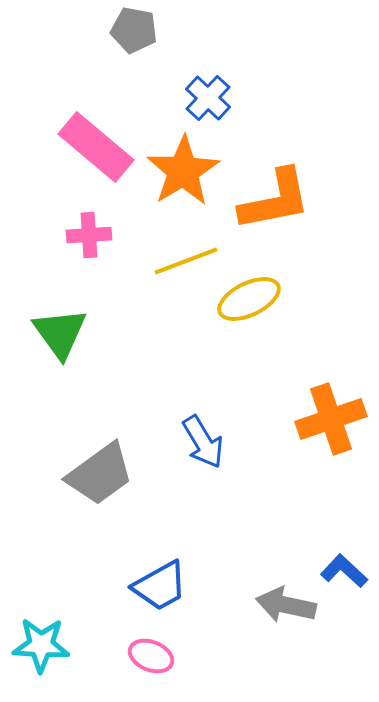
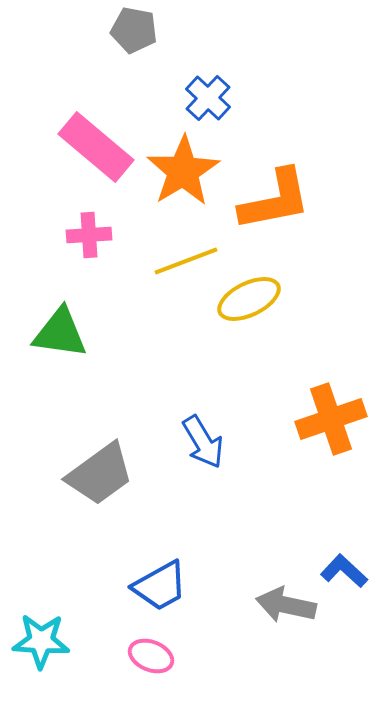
green triangle: rotated 46 degrees counterclockwise
cyan star: moved 4 px up
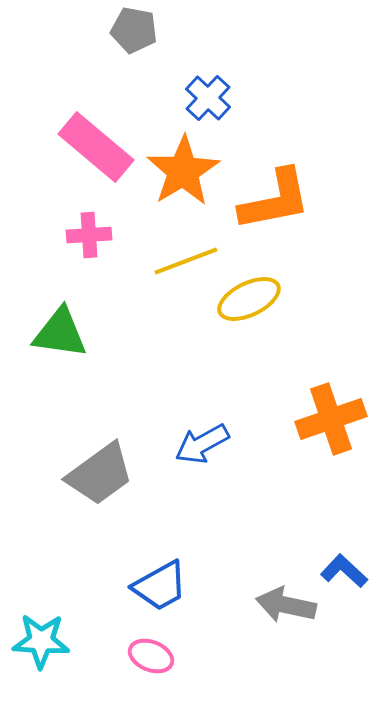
blue arrow: moved 1 px left, 2 px down; rotated 92 degrees clockwise
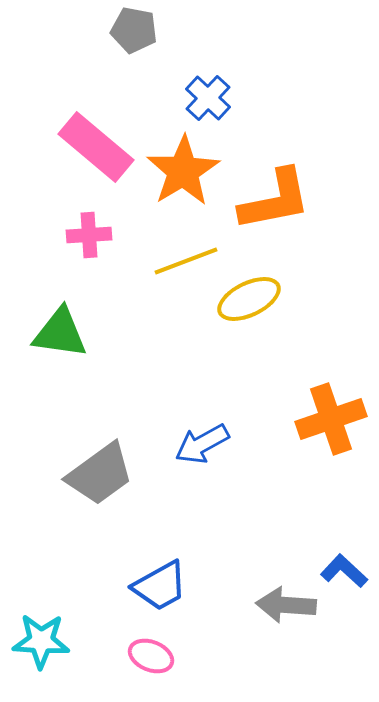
gray arrow: rotated 8 degrees counterclockwise
